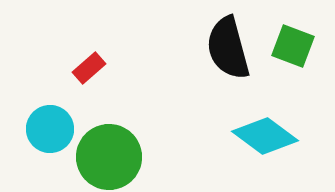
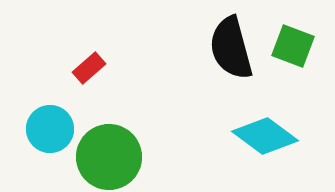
black semicircle: moved 3 px right
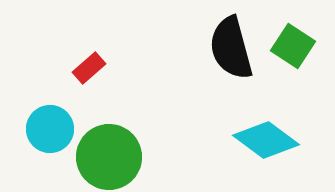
green square: rotated 12 degrees clockwise
cyan diamond: moved 1 px right, 4 px down
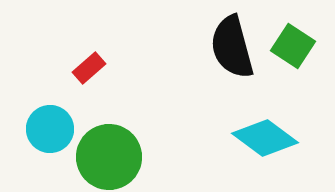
black semicircle: moved 1 px right, 1 px up
cyan diamond: moved 1 px left, 2 px up
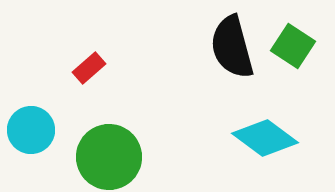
cyan circle: moved 19 px left, 1 px down
